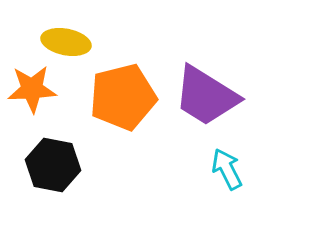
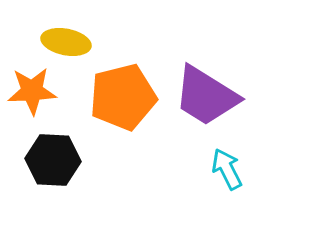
orange star: moved 2 px down
black hexagon: moved 5 px up; rotated 8 degrees counterclockwise
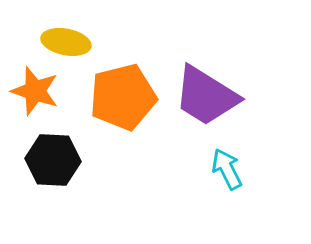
orange star: moved 3 px right; rotated 21 degrees clockwise
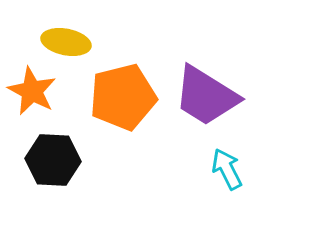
orange star: moved 3 px left; rotated 9 degrees clockwise
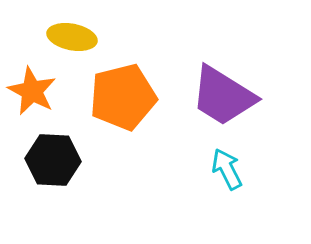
yellow ellipse: moved 6 px right, 5 px up
purple trapezoid: moved 17 px right
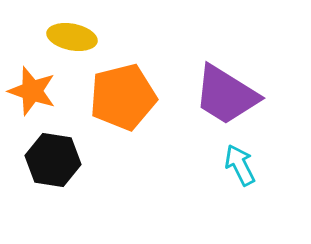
orange star: rotated 9 degrees counterclockwise
purple trapezoid: moved 3 px right, 1 px up
black hexagon: rotated 6 degrees clockwise
cyan arrow: moved 13 px right, 4 px up
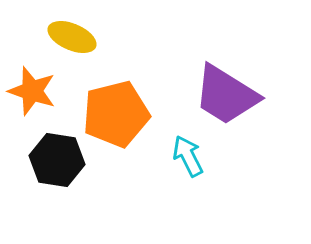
yellow ellipse: rotated 12 degrees clockwise
orange pentagon: moved 7 px left, 17 px down
black hexagon: moved 4 px right
cyan arrow: moved 52 px left, 9 px up
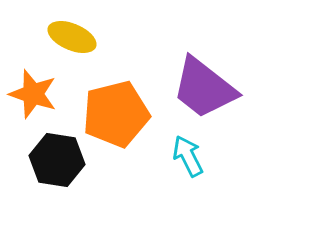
orange star: moved 1 px right, 3 px down
purple trapezoid: moved 22 px left, 7 px up; rotated 6 degrees clockwise
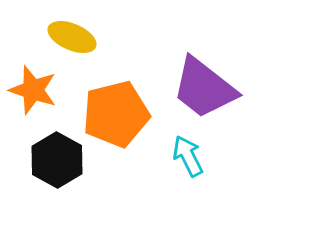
orange star: moved 4 px up
black hexagon: rotated 20 degrees clockwise
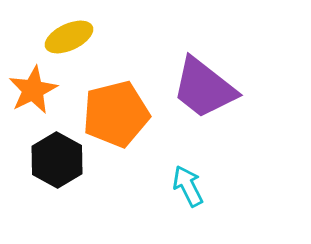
yellow ellipse: moved 3 px left; rotated 48 degrees counterclockwise
orange star: rotated 27 degrees clockwise
cyan arrow: moved 30 px down
